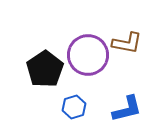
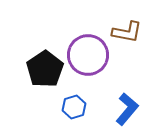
brown L-shape: moved 11 px up
blue L-shape: rotated 36 degrees counterclockwise
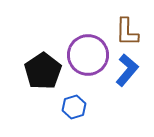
brown L-shape: rotated 80 degrees clockwise
black pentagon: moved 2 px left, 2 px down
blue L-shape: moved 39 px up
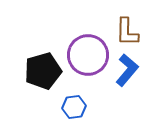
black pentagon: rotated 18 degrees clockwise
blue hexagon: rotated 10 degrees clockwise
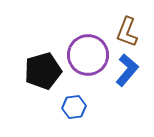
brown L-shape: rotated 20 degrees clockwise
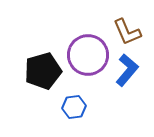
brown L-shape: rotated 44 degrees counterclockwise
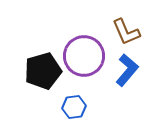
brown L-shape: moved 1 px left
purple circle: moved 4 px left, 1 px down
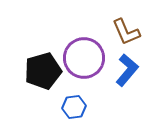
purple circle: moved 2 px down
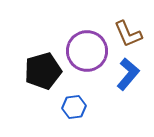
brown L-shape: moved 2 px right, 2 px down
purple circle: moved 3 px right, 7 px up
blue L-shape: moved 1 px right, 4 px down
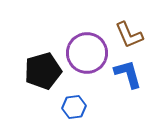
brown L-shape: moved 1 px right, 1 px down
purple circle: moved 2 px down
blue L-shape: rotated 56 degrees counterclockwise
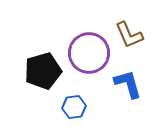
purple circle: moved 2 px right
blue L-shape: moved 10 px down
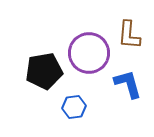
brown L-shape: rotated 28 degrees clockwise
black pentagon: moved 1 px right; rotated 6 degrees clockwise
